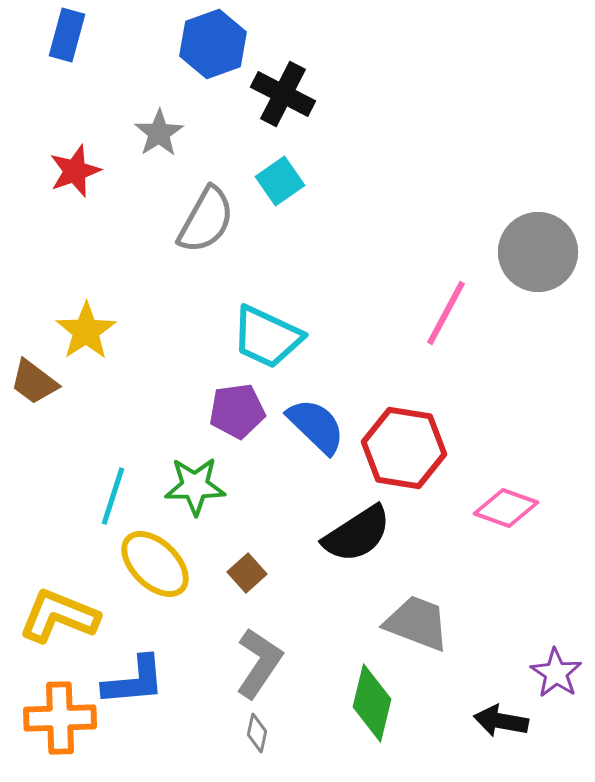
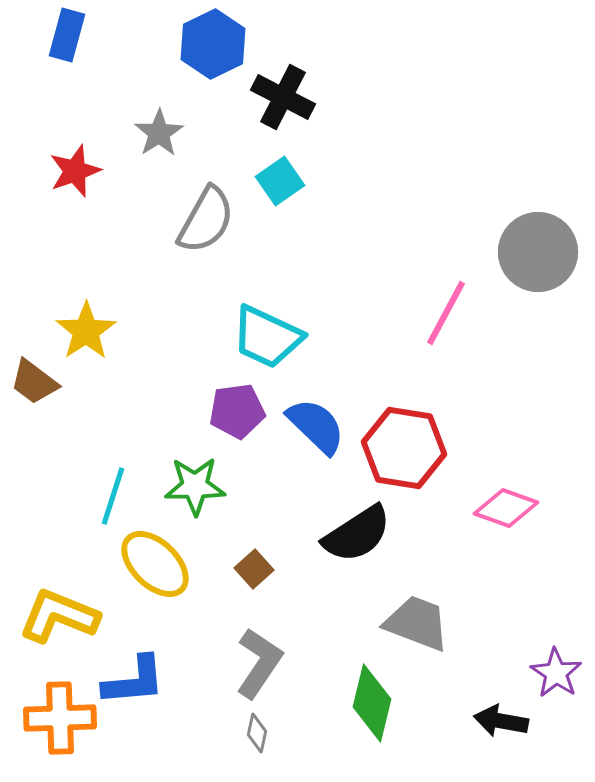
blue hexagon: rotated 6 degrees counterclockwise
black cross: moved 3 px down
brown square: moved 7 px right, 4 px up
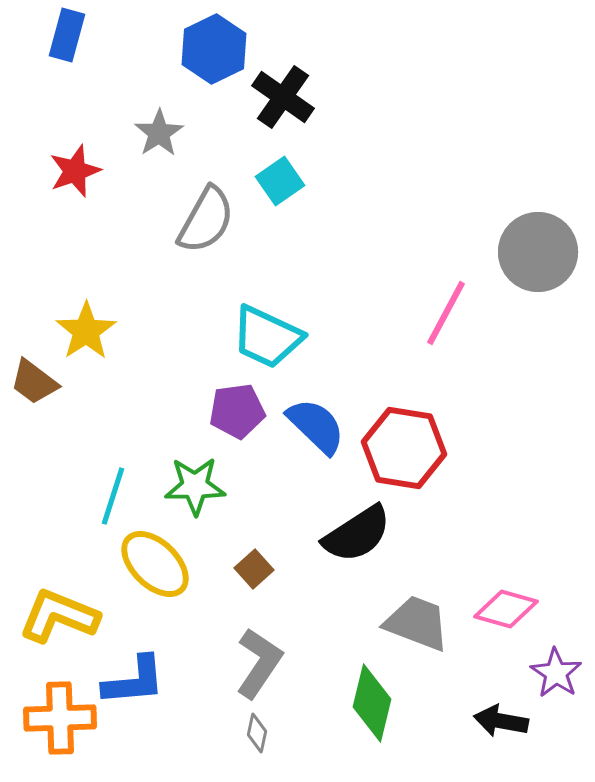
blue hexagon: moved 1 px right, 5 px down
black cross: rotated 8 degrees clockwise
pink diamond: moved 101 px down; rotated 4 degrees counterclockwise
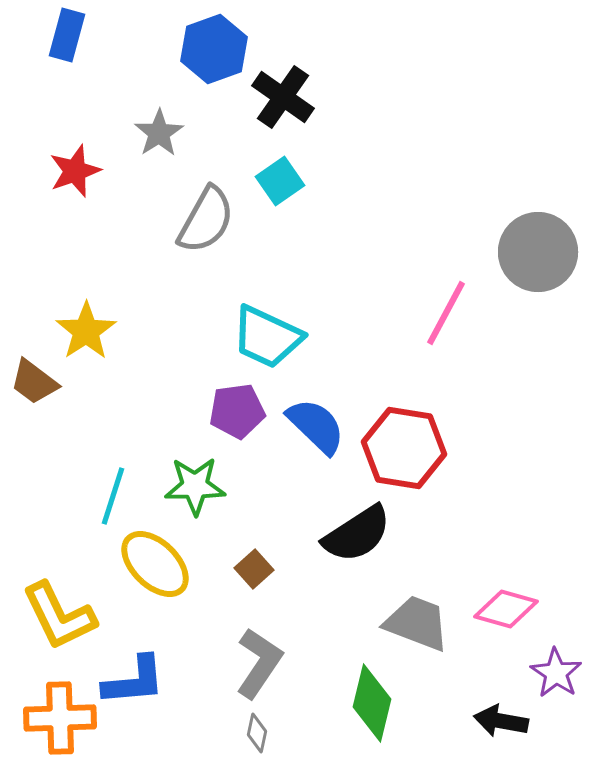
blue hexagon: rotated 6 degrees clockwise
yellow L-shape: rotated 138 degrees counterclockwise
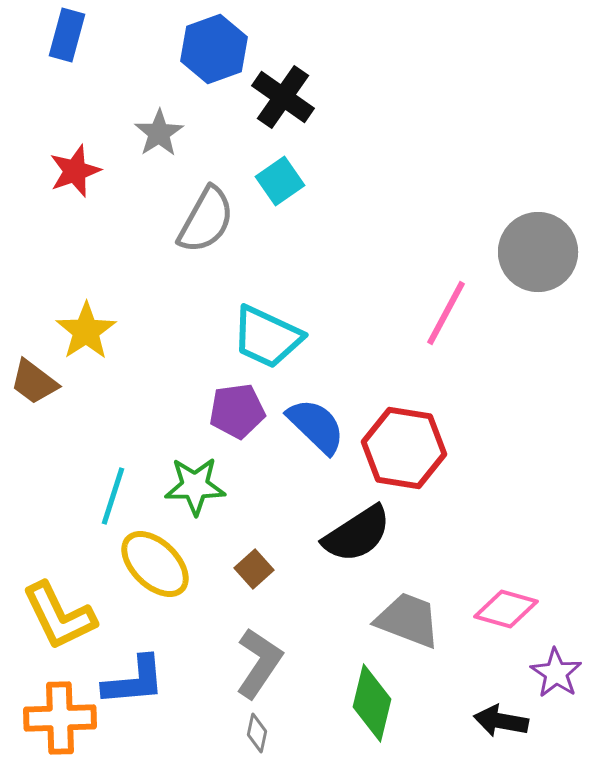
gray trapezoid: moved 9 px left, 3 px up
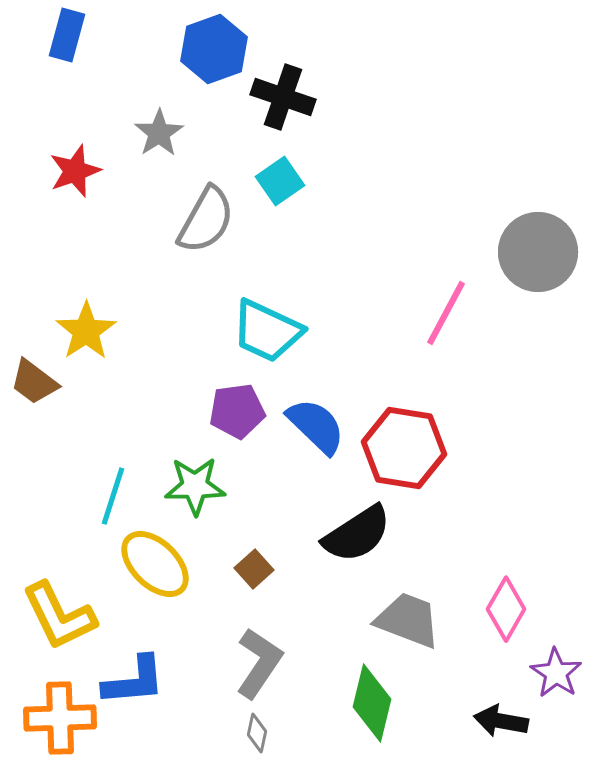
black cross: rotated 16 degrees counterclockwise
cyan trapezoid: moved 6 px up
pink diamond: rotated 76 degrees counterclockwise
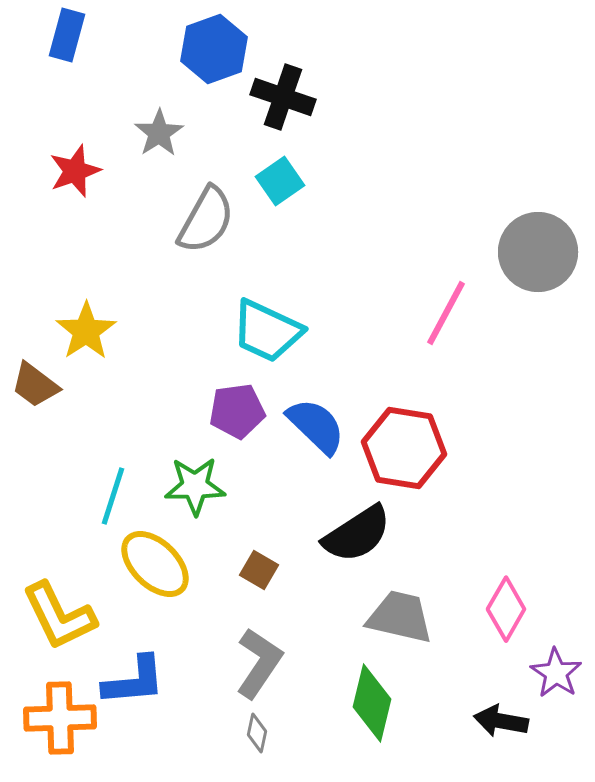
brown trapezoid: moved 1 px right, 3 px down
brown square: moved 5 px right, 1 px down; rotated 18 degrees counterclockwise
gray trapezoid: moved 8 px left, 3 px up; rotated 8 degrees counterclockwise
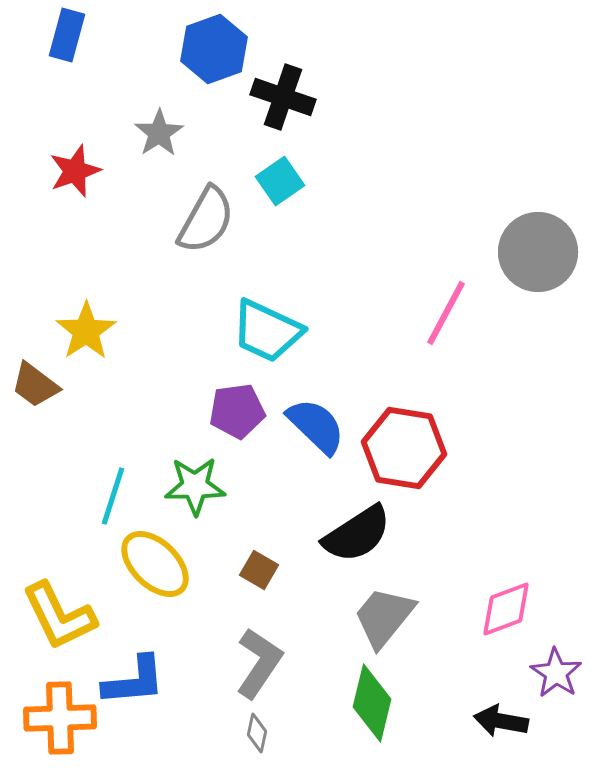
pink diamond: rotated 40 degrees clockwise
gray trapezoid: moved 16 px left; rotated 64 degrees counterclockwise
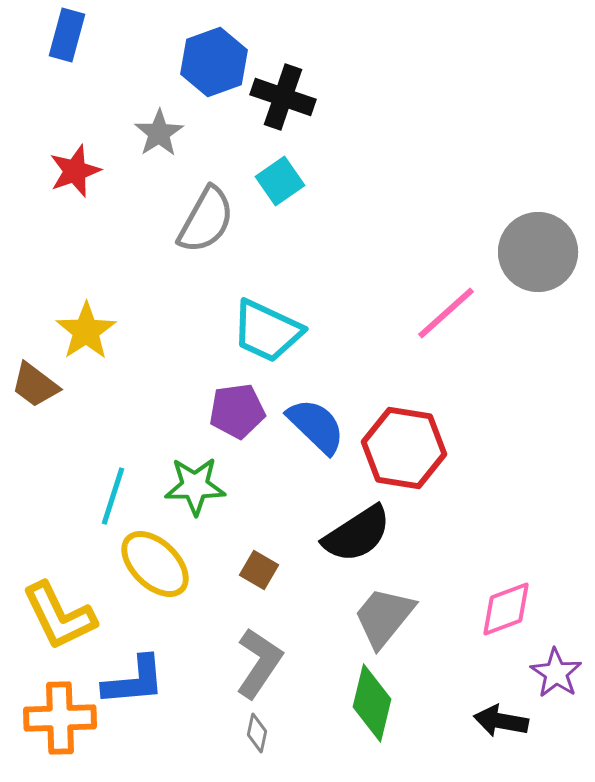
blue hexagon: moved 13 px down
pink line: rotated 20 degrees clockwise
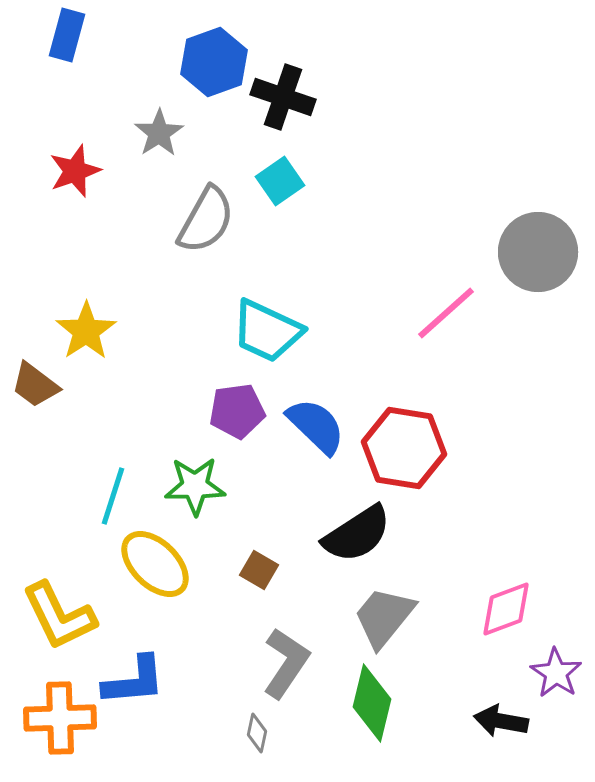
gray L-shape: moved 27 px right
